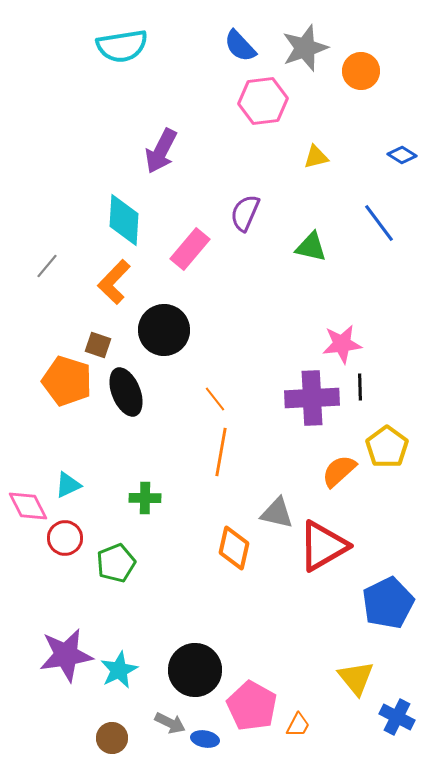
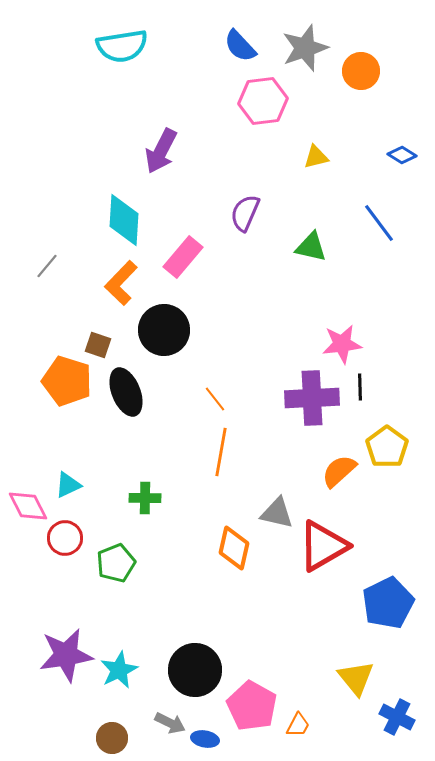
pink rectangle at (190, 249): moved 7 px left, 8 px down
orange L-shape at (114, 282): moved 7 px right, 1 px down
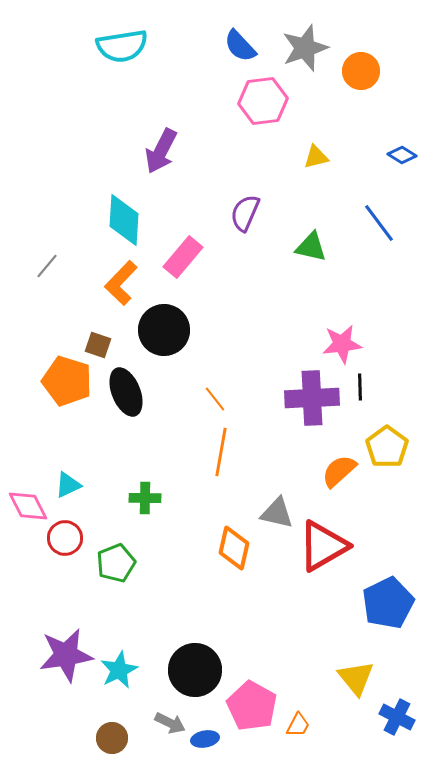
blue ellipse at (205, 739): rotated 20 degrees counterclockwise
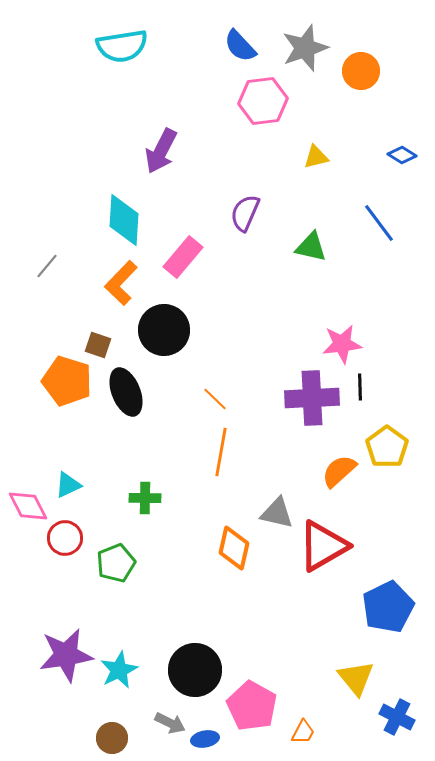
orange line at (215, 399): rotated 8 degrees counterclockwise
blue pentagon at (388, 603): moved 4 px down
orange trapezoid at (298, 725): moved 5 px right, 7 px down
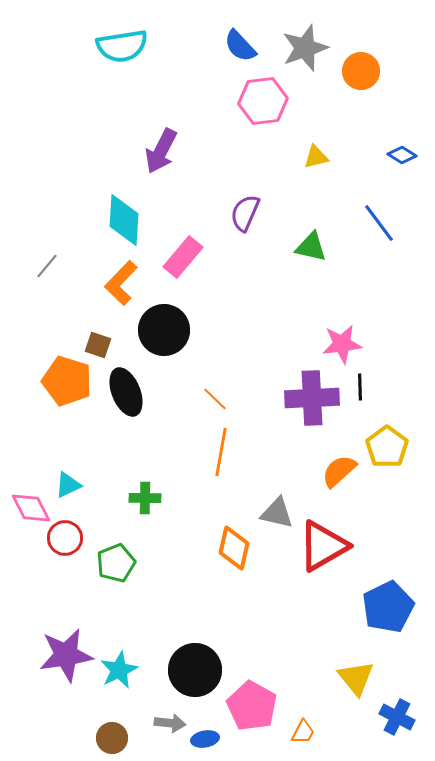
pink diamond at (28, 506): moved 3 px right, 2 px down
gray arrow at (170, 723): rotated 20 degrees counterclockwise
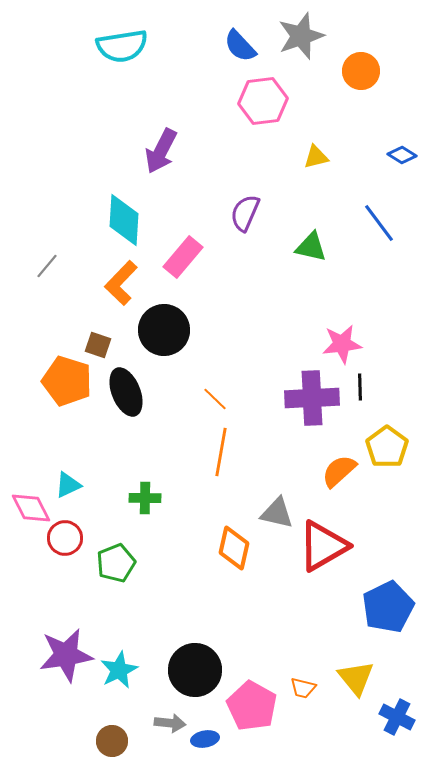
gray star at (305, 48): moved 4 px left, 12 px up
orange trapezoid at (303, 732): moved 44 px up; rotated 76 degrees clockwise
brown circle at (112, 738): moved 3 px down
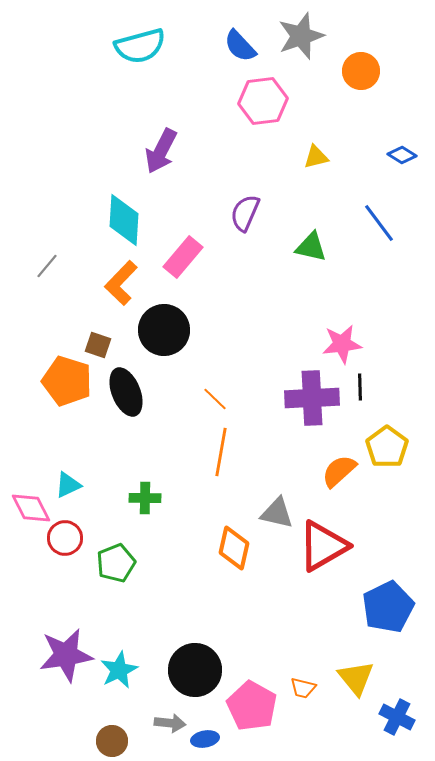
cyan semicircle at (122, 46): moved 18 px right; rotated 6 degrees counterclockwise
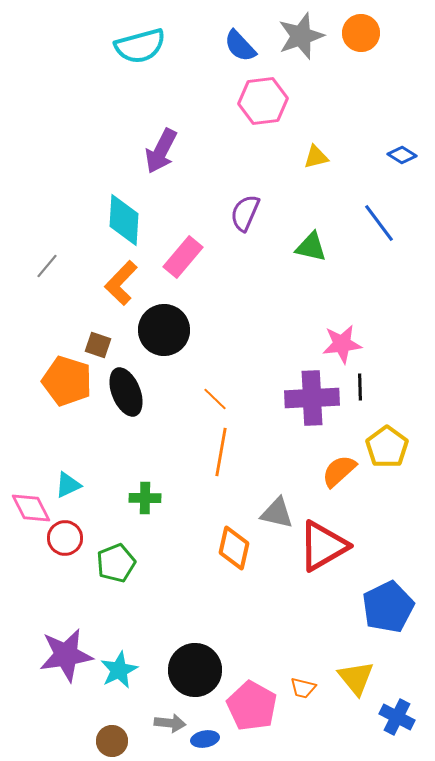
orange circle at (361, 71): moved 38 px up
